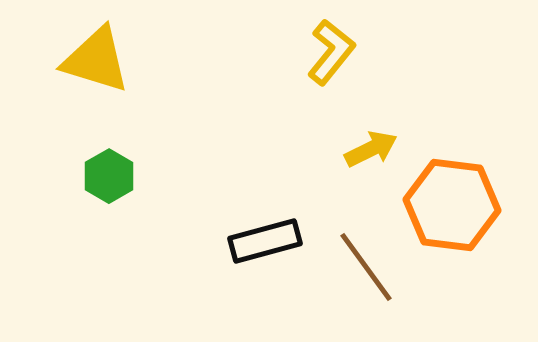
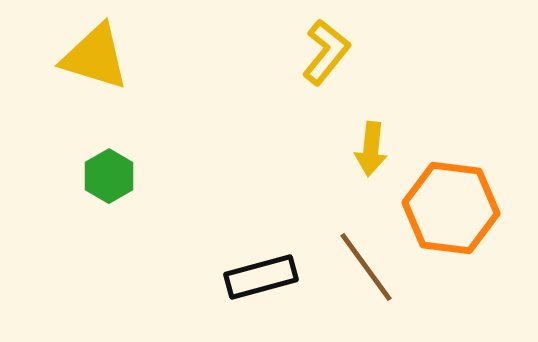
yellow L-shape: moved 5 px left
yellow triangle: moved 1 px left, 3 px up
yellow arrow: rotated 122 degrees clockwise
orange hexagon: moved 1 px left, 3 px down
black rectangle: moved 4 px left, 36 px down
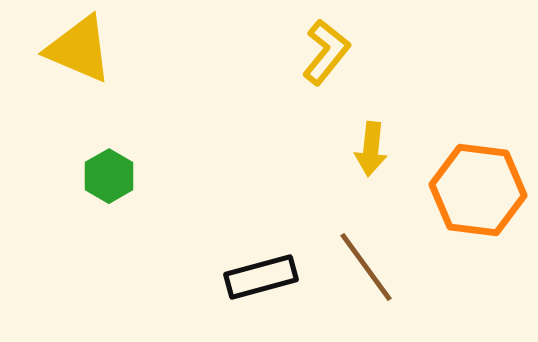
yellow triangle: moved 16 px left, 8 px up; rotated 6 degrees clockwise
orange hexagon: moved 27 px right, 18 px up
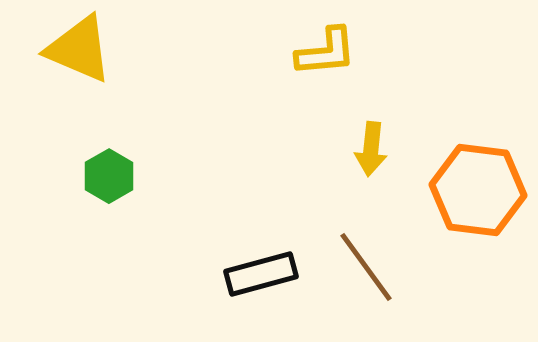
yellow L-shape: rotated 46 degrees clockwise
black rectangle: moved 3 px up
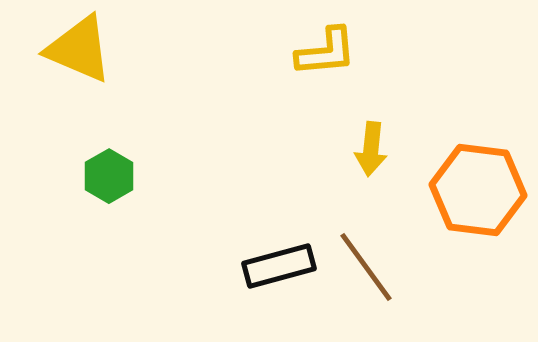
black rectangle: moved 18 px right, 8 px up
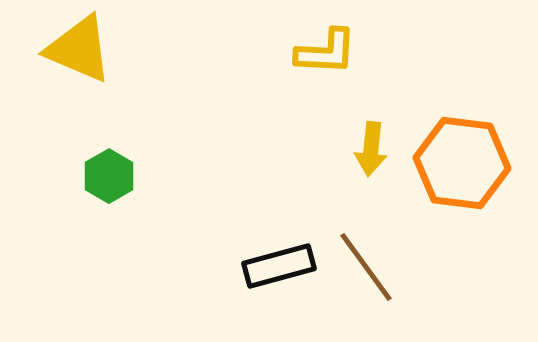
yellow L-shape: rotated 8 degrees clockwise
orange hexagon: moved 16 px left, 27 px up
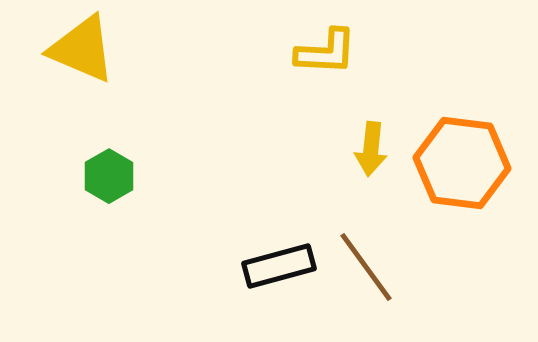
yellow triangle: moved 3 px right
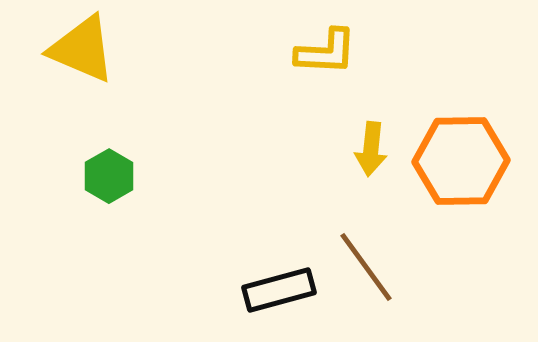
orange hexagon: moved 1 px left, 2 px up; rotated 8 degrees counterclockwise
black rectangle: moved 24 px down
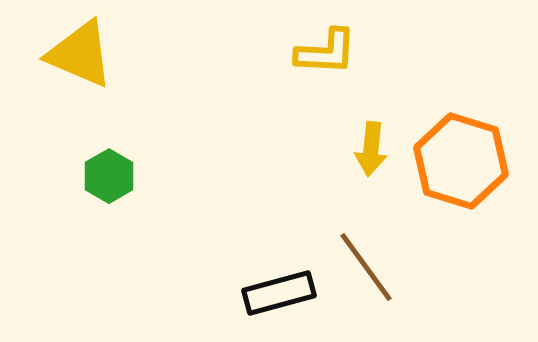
yellow triangle: moved 2 px left, 5 px down
orange hexagon: rotated 18 degrees clockwise
black rectangle: moved 3 px down
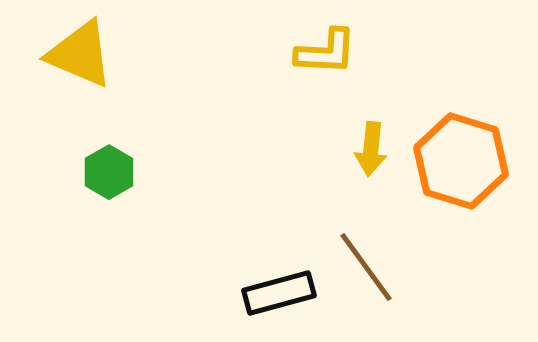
green hexagon: moved 4 px up
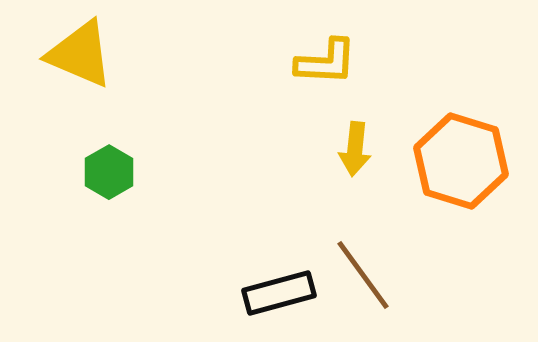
yellow L-shape: moved 10 px down
yellow arrow: moved 16 px left
brown line: moved 3 px left, 8 px down
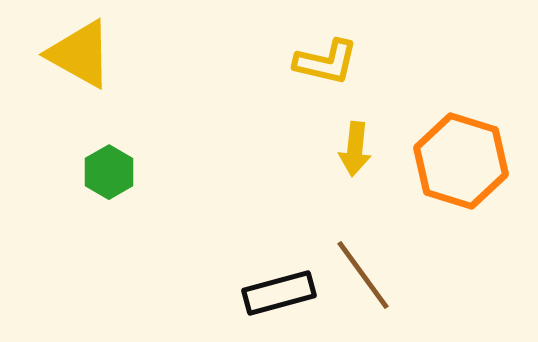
yellow triangle: rotated 6 degrees clockwise
yellow L-shape: rotated 10 degrees clockwise
